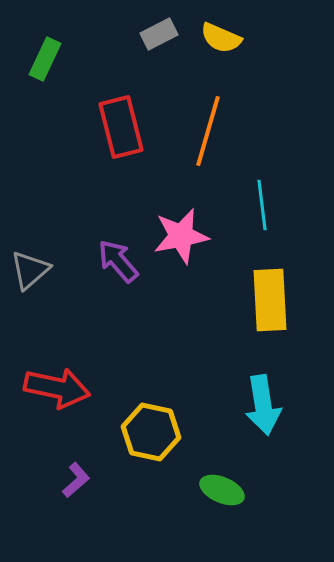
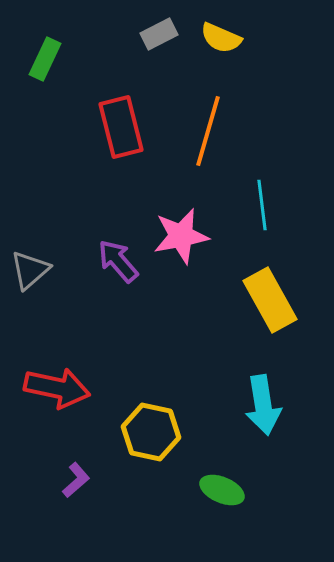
yellow rectangle: rotated 26 degrees counterclockwise
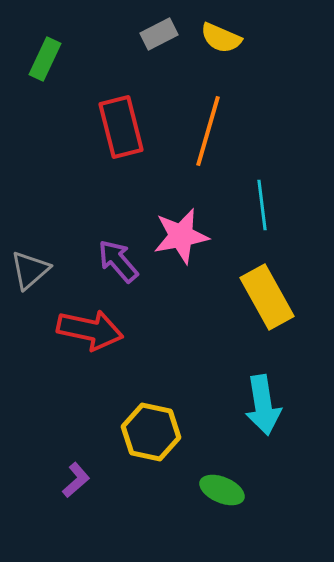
yellow rectangle: moved 3 px left, 3 px up
red arrow: moved 33 px right, 58 px up
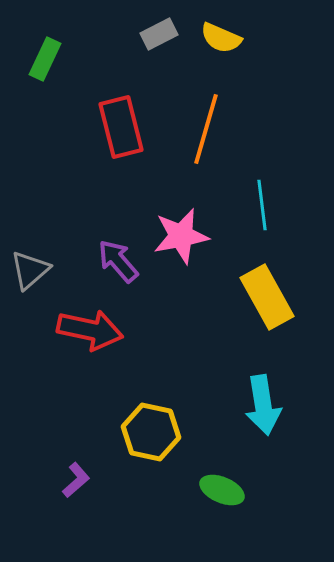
orange line: moved 2 px left, 2 px up
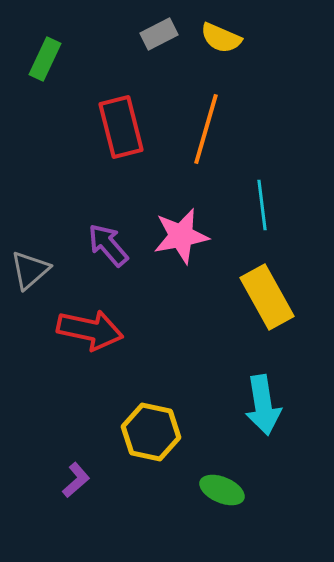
purple arrow: moved 10 px left, 16 px up
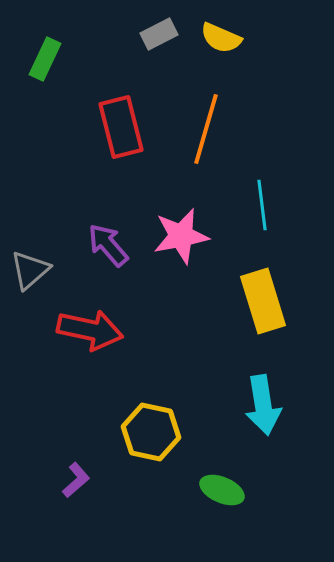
yellow rectangle: moved 4 px left, 4 px down; rotated 12 degrees clockwise
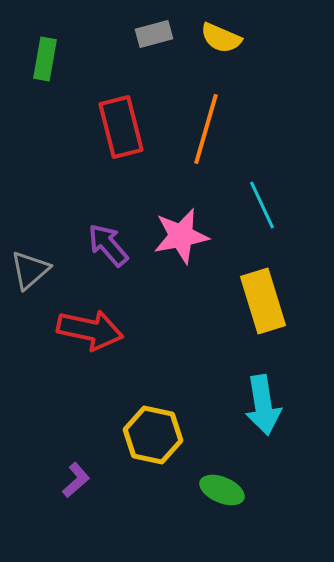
gray rectangle: moved 5 px left; rotated 12 degrees clockwise
green rectangle: rotated 15 degrees counterclockwise
cyan line: rotated 18 degrees counterclockwise
yellow hexagon: moved 2 px right, 3 px down
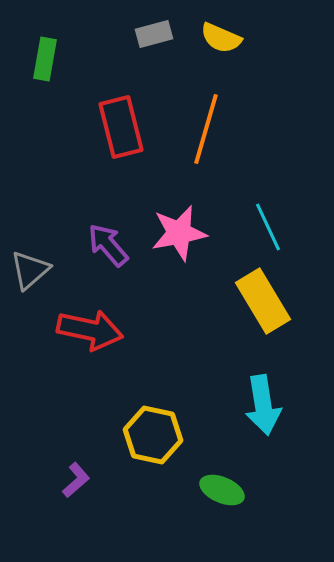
cyan line: moved 6 px right, 22 px down
pink star: moved 2 px left, 3 px up
yellow rectangle: rotated 14 degrees counterclockwise
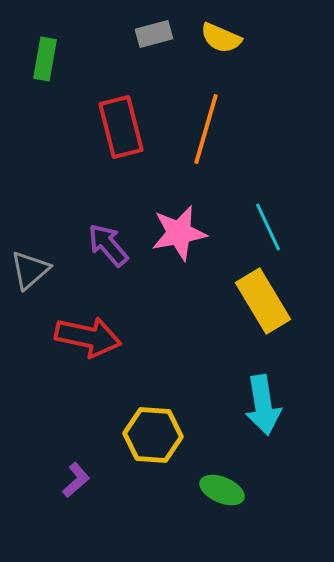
red arrow: moved 2 px left, 7 px down
yellow hexagon: rotated 8 degrees counterclockwise
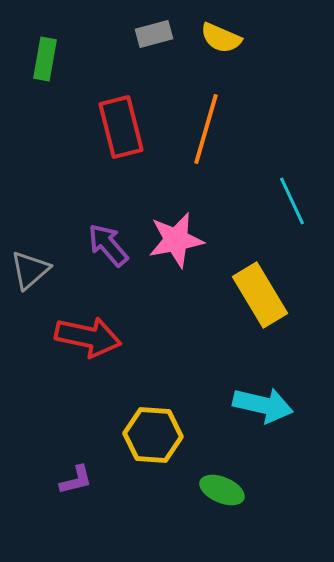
cyan line: moved 24 px right, 26 px up
pink star: moved 3 px left, 7 px down
yellow rectangle: moved 3 px left, 6 px up
cyan arrow: rotated 68 degrees counterclockwise
purple L-shape: rotated 27 degrees clockwise
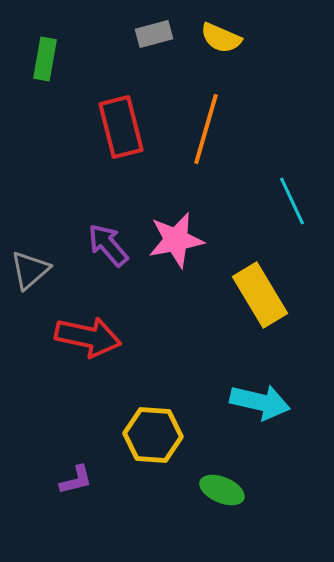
cyan arrow: moved 3 px left, 3 px up
